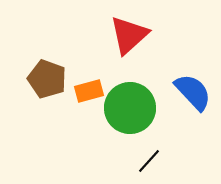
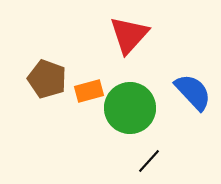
red triangle: rotated 6 degrees counterclockwise
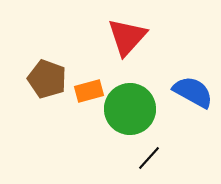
red triangle: moved 2 px left, 2 px down
blue semicircle: rotated 18 degrees counterclockwise
green circle: moved 1 px down
black line: moved 3 px up
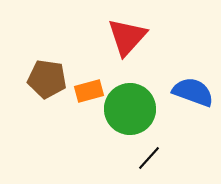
brown pentagon: rotated 12 degrees counterclockwise
blue semicircle: rotated 9 degrees counterclockwise
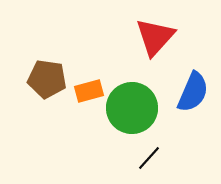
red triangle: moved 28 px right
blue semicircle: rotated 93 degrees clockwise
green circle: moved 2 px right, 1 px up
